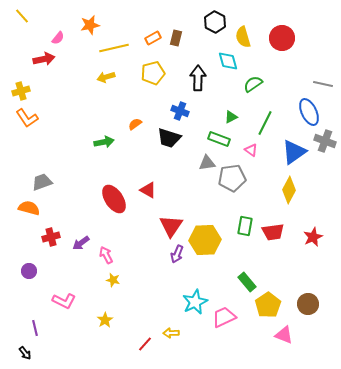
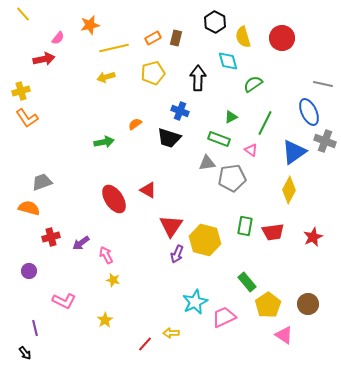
yellow line at (22, 16): moved 1 px right, 2 px up
yellow hexagon at (205, 240): rotated 16 degrees clockwise
pink triangle at (284, 335): rotated 12 degrees clockwise
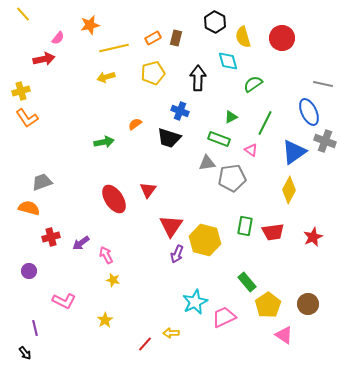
red triangle at (148, 190): rotated 36 degrees clockwise
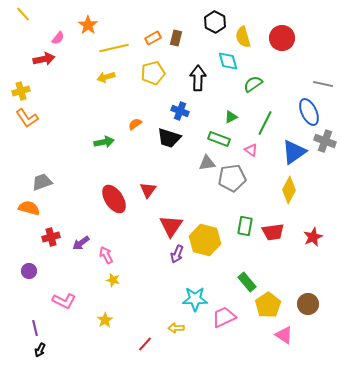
orange star at (90, 25): moved 2 px left; rotated 24 degrees counterclockwise
cyan star at (195, 302): moved 3 px up; rotated 25 degrees clockwise
yellow arrow at (171, 333): moved 5 px right, 5 px up
black arrow at (25, 353): moved 15 px right, 3 px up; rotated 64 degrees clockwise
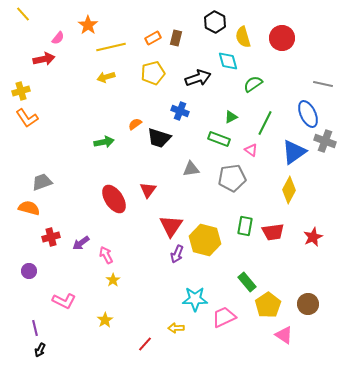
yellow line at (114, 48): moved 3 px left, 1 px up
black arrow at (198, 78): rotated 70 degrees clockwise
blue ellipse at (309, 112): moved 1 px left, 2 px down
black trapezoid at (169, 138): moved 10 px left
gray triangle at (207, 163): moved 16 px left, 6 px down
yellow star at (113, 280): rotated 24 degrees clockwise
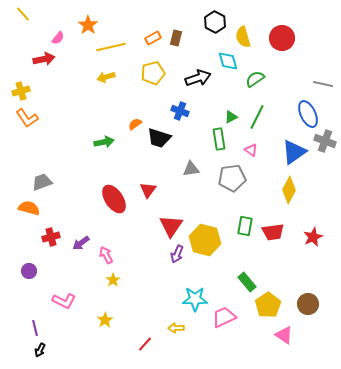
green semicircle at (253, 84): moved 2 px right, 5 px up
green line at (265, 123): moved 8 px left, 6 px up
green rectangle at (219, 139): rotated 60 degrees clockwise
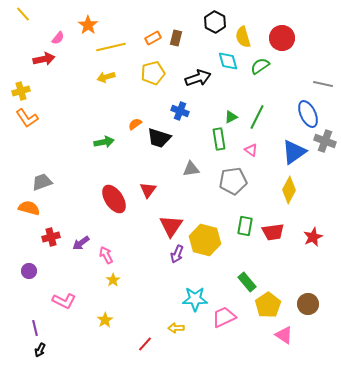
green semicircle at (255, 79): moved 5 px right, 13 px up
gray pentagon at (232, 178): moved 1 px right, 3 px down
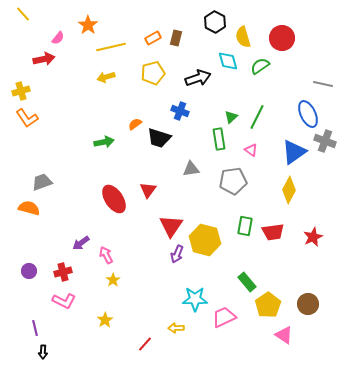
green triangle at (231, 117): rotated 16 degrees counterclockwise
red cross at (51, 237): moved 12 px right, 35 px down
black arrow at (40, 350): moved 3 px right, 2 px down; rotated 24 degrees counterclockwise
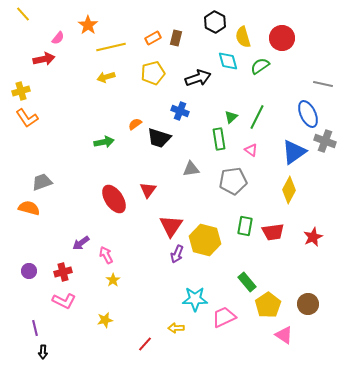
yellow star at (105, 320): rotated 21 degrees clockwise
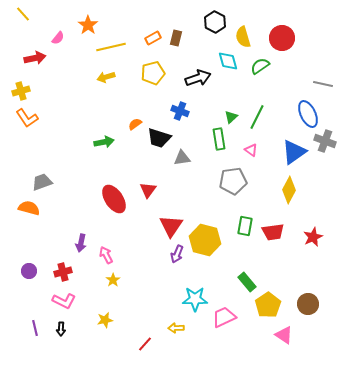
red arrow at (44, 59): moved 9 px left, 1 px up
gray triangle at (191, 169): moved 9 px left, 11 px up
purple arrow at (81, 243): rotated 42 degrees counterclockwise
black arrow at (43, 352): moved 18 px right, 23 px up
